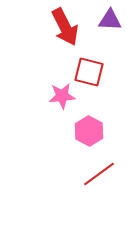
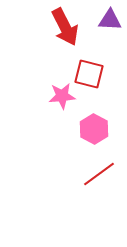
red square: moved 2 px down
pink hexagon: moved 5 px right, 2 px up
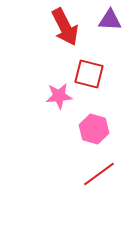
pink star: moved 3 px left
pink hexagon: rotated 12 degrees counterclockwise
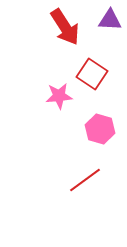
red arrow: rotated 6 degrees counterclockwise
red square: moved 3 px right; rotated 20 degrees clockwise
pink hexagon: moved 6 px right
red line: moved 14 px left, 6 px down
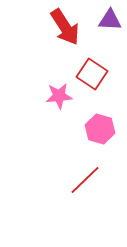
red line: rotated 8 degrees counterclockwise
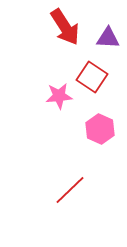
purple triangle: moved 2 px left, 18 px down
red square: moved 3 px down
pink hexagon: rotated 8 degrees clockwise
red line: moved 15 px left, 10 px down
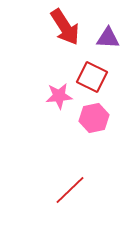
red square: rotated 8 degrees counterclockwise
pink hexagon: moved 6 px left, 11 px up; rotated 24 degrees clockwise
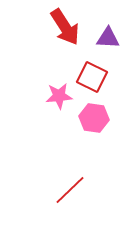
pink hexagon: rotated 20 degrees clockwise
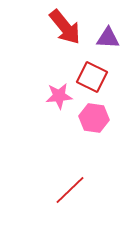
red arrow: rotated 6 degrees counterclockwise
